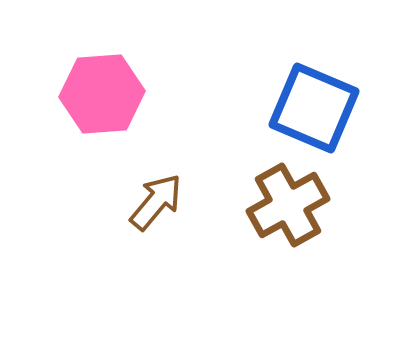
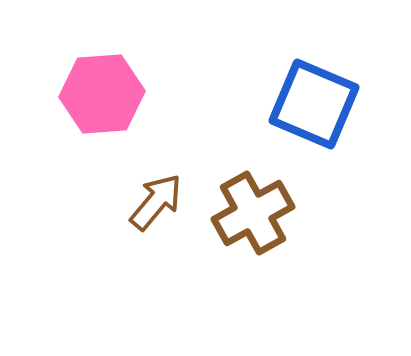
blue square: moved 4 px up
brown cross: moved 35 px left, 8 px down
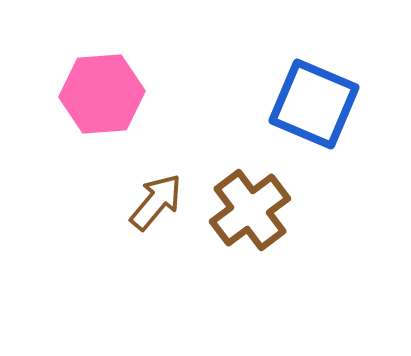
brown cross: moved 3 px left, 3 px up; rotated 8 degrees counterclockwise
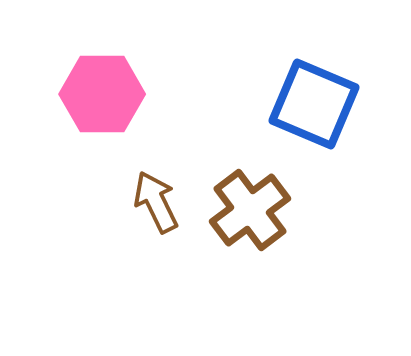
pink hexagon: rotated 4 degrees clockwise
brown arrow: rotated 66 degrees counterclockwise
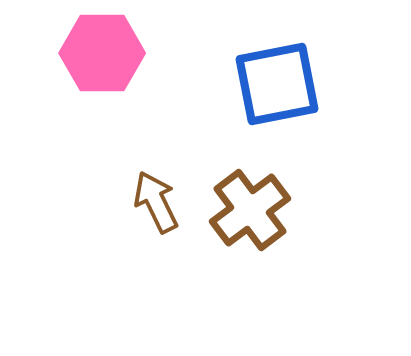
pink hexagon: moved 41 px up
blue square: moved 37 px left, 20 px up; rotated 34 degrees counterclockwise
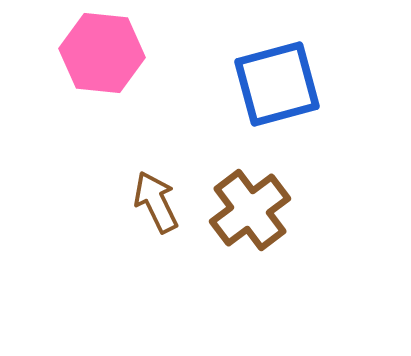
pink hexagon: rotated 6 degrees clockwise
blue square: rotated 4 degrees counterclockwise
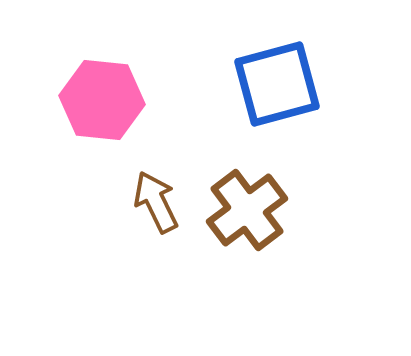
pink hexagon: moved 47 px down
brown cross: moved 3 px left
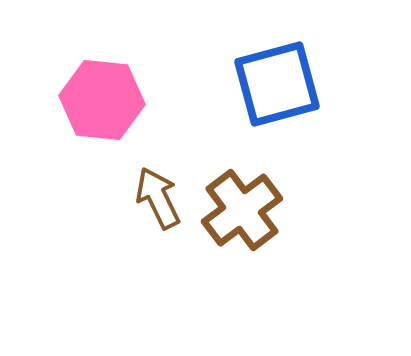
brown arrow: moved 2 px right, 4 px up
brown cross: moved 5 px left
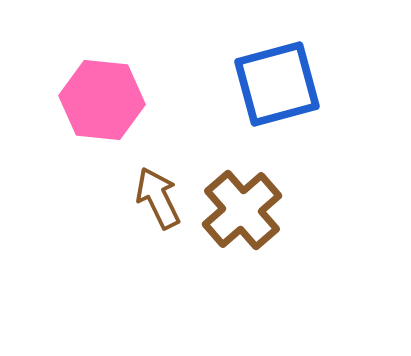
brown cross: rotated 4 degrees counterclockwise
